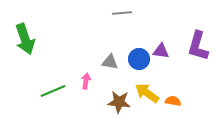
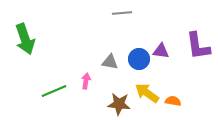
purple L-shape: rotated 24 degrees counterclockwise
green line: moved 1 px right
brown star: moved 2 px down
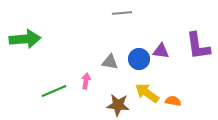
green arrow: rotated 76 degrees counterclockwise
brown star: moved 1 px left, 1 px down
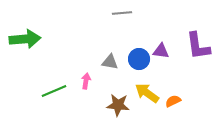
orange semicircle: rotated 35 degrees counterclockwise
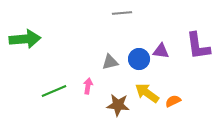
gray triangle: rotated 24 degrees counterclockwise
pink arrow: moved 2 px right, 5 px down
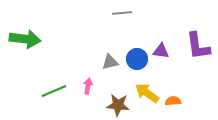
green arrow: rotated 12 degrees clockwise
blue circle: moved 2 px left
orange semicircle: rotated 21 degrees clockwise
